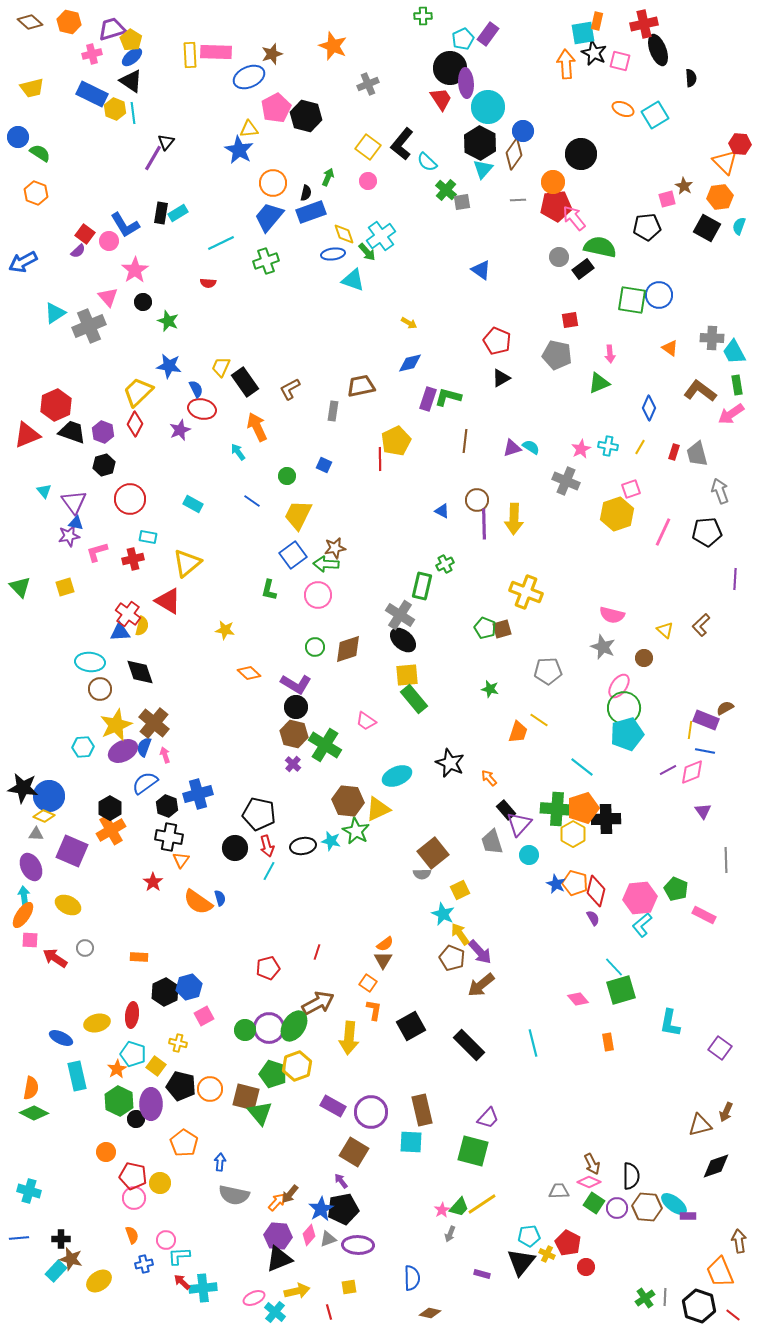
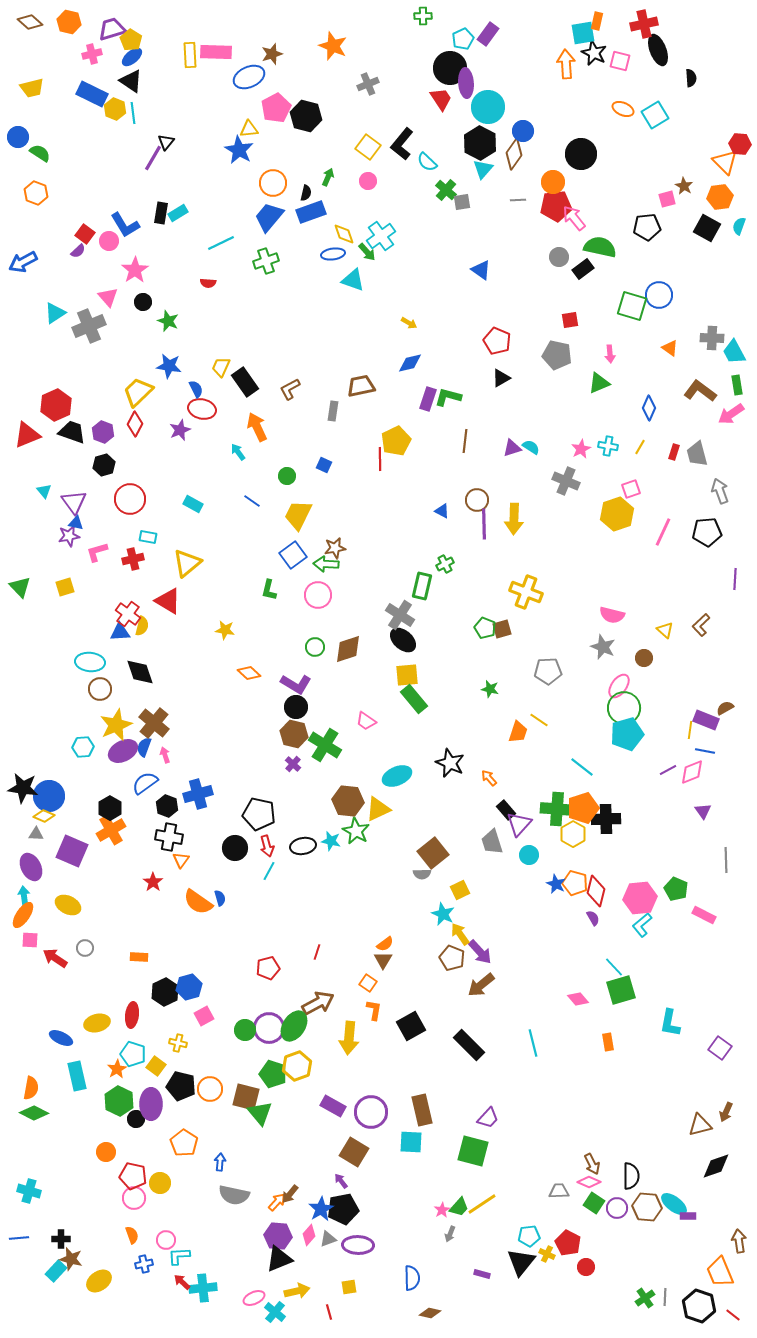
green square at (632, 300): moved 6 px down; rotated 8 degrees clockwise
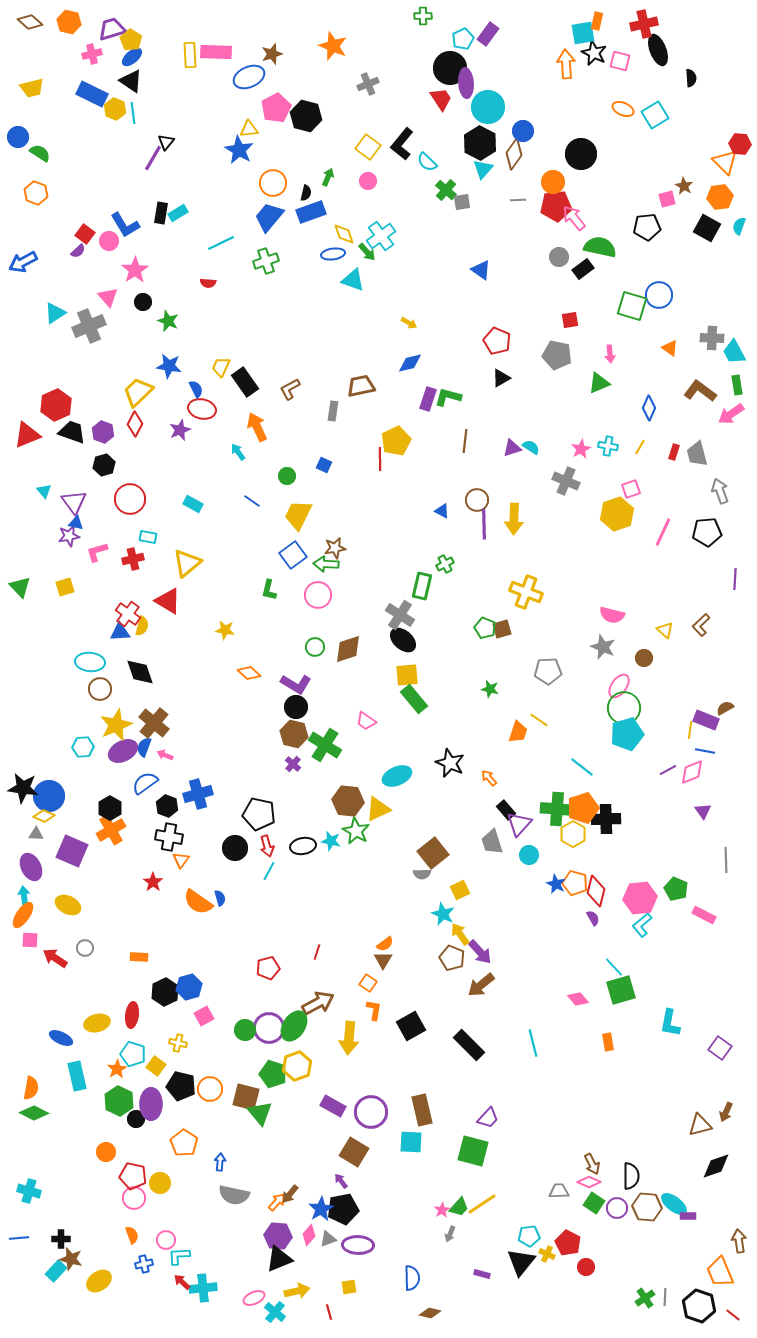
pink arrow at (165, 755): rotated 49 degrees counterclockwise
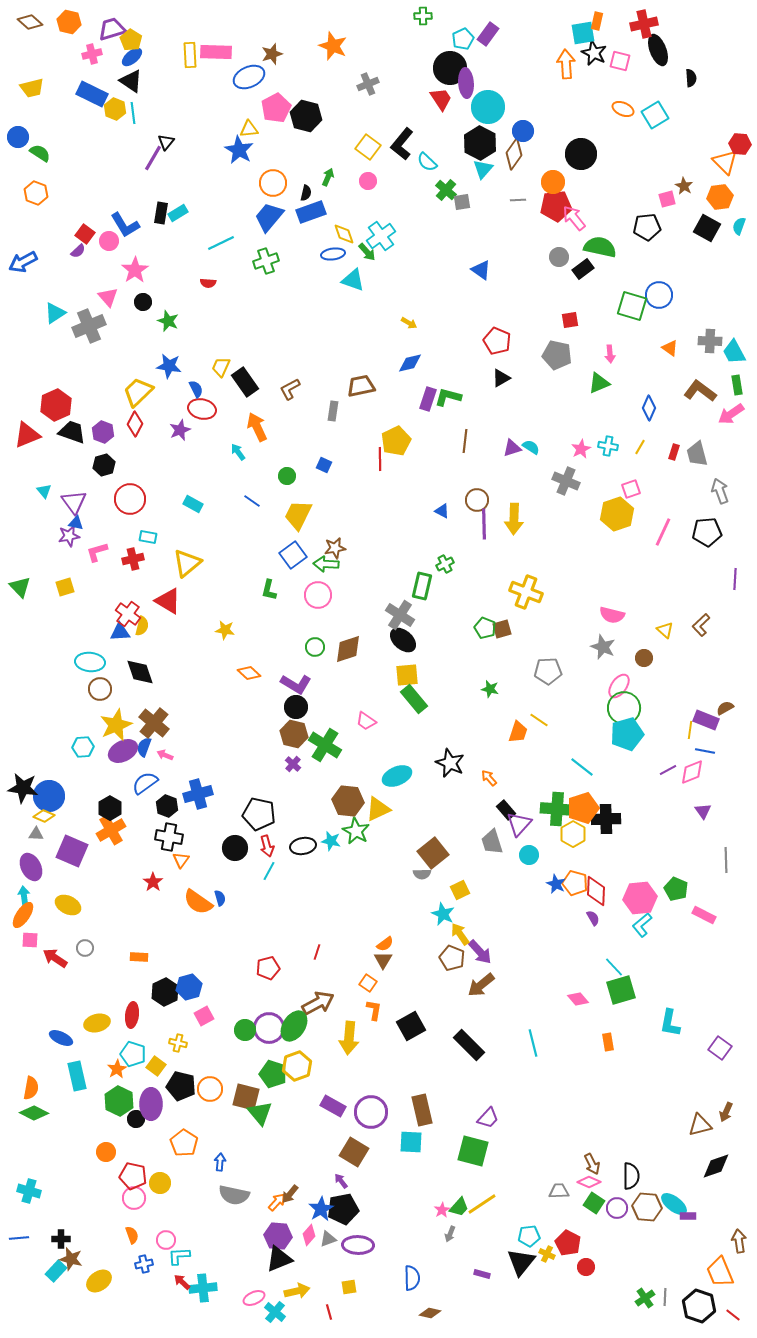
gray cross at (712, 338): moved 2 px left, 3 px down
red diamond at (596, 891): rotated 12 degrees counterclockwise
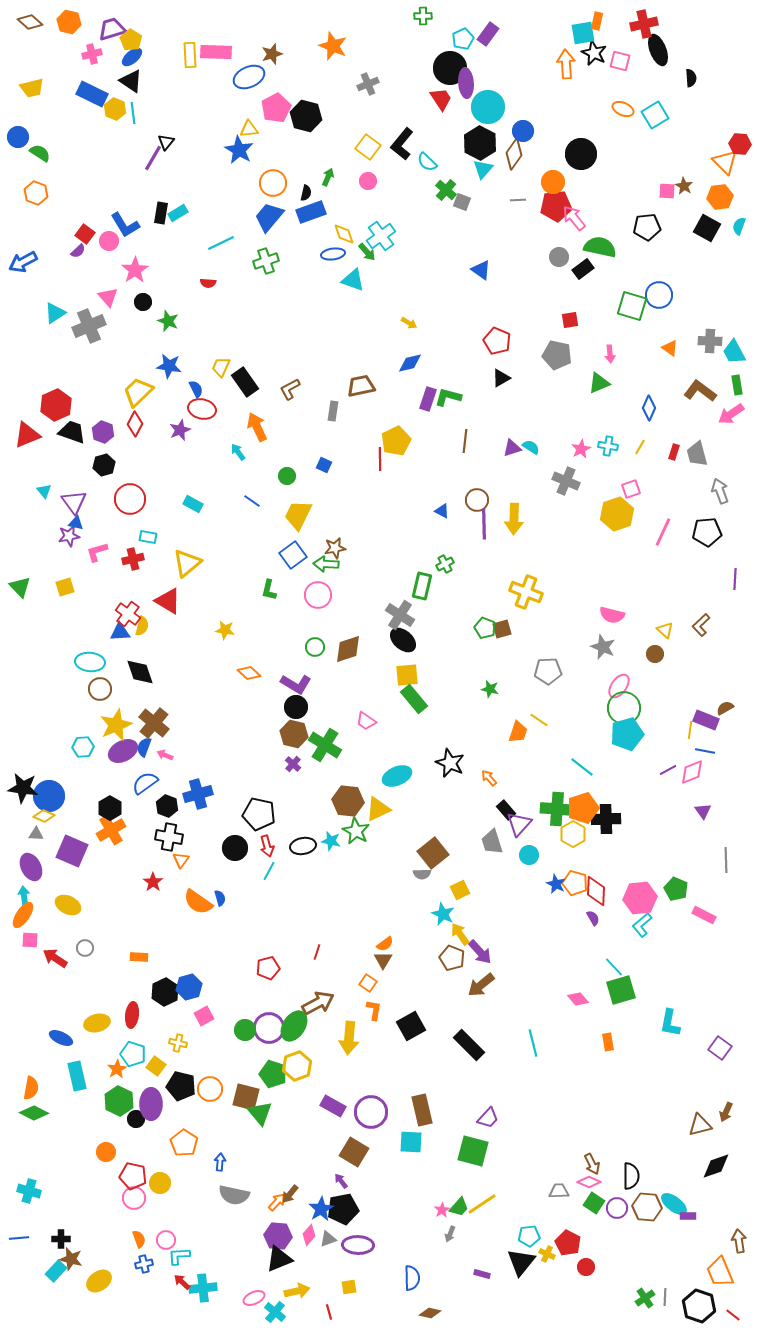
pink square at (667, 199): moved 8 px up; rotated 18 degrees clockwise
gray square at (462, 202): rotated 30 degrees clockwise
brown circle at (644, 658): moved 11 px right, 4 px up
orange semicircle at (132, 1235): moved 7 px right, 4 px down
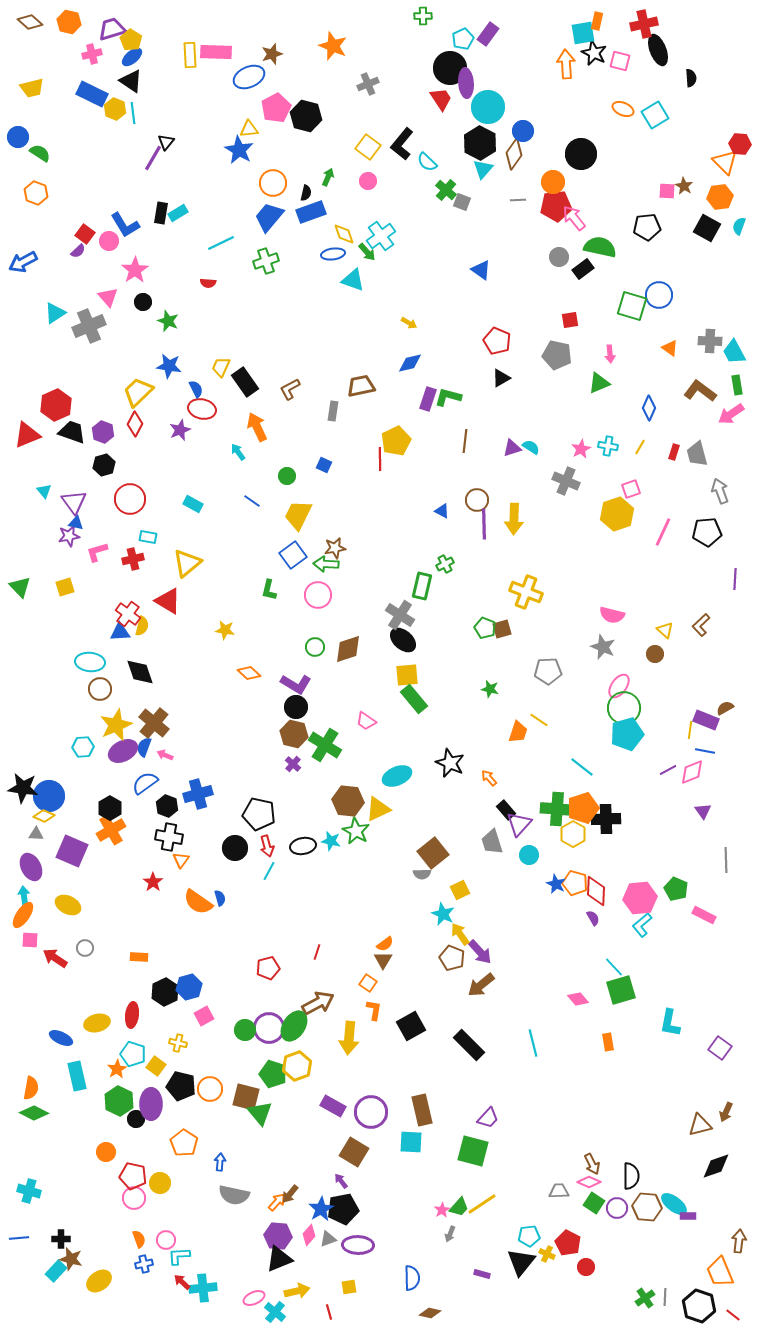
brown arrow at (739, 1241): rotated 15 degrees clockwise
